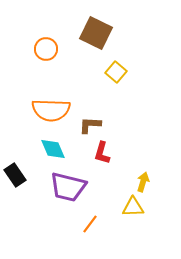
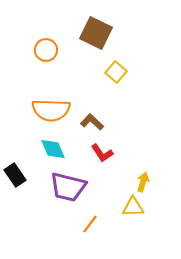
orange circle: moved 1 px down
brown L-shape: moved 2 px right, 3 px up; rotated 40 degrees clockwise
red L-shape: rotated 50 degrees counterclockwise
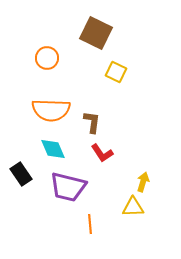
orange circle: moved 1 px right, 8 px down
yellow square: rotated 15 degrees counterclockwise
brown L-shape: rotated 55 degrees clockwise
black rectangle: moved 6 px right, 1 px up
orange line: rotated 42 degrees counterclockwise
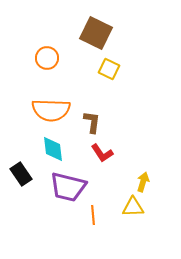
yellow square: moved 7 px left, 3 px up
cyan diamond: rotated 16 degrees clockwise
orange line: moved 3 px right, 9 px up
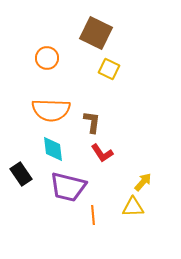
yellow arrow: rotated 24 degrees clockwise
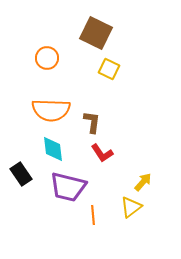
yellow triangle: moved 2 px left; rotated 35 degrees counterclockwise
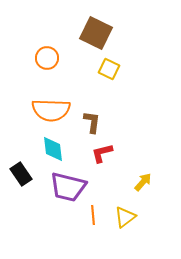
red L-shape: rotated 110 degrees clockwise
yellow triangle: moved 6 px left, 10 px down
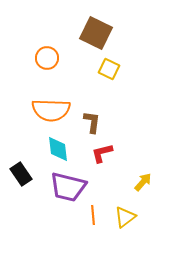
cyan diamond: moved 5 px right
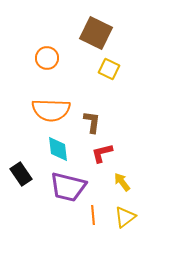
yellow arrow: moved 21 px left; rotated 78 degrees counterclockwise
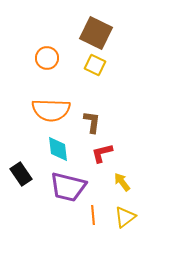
yellow square: moved 14 px left, 4 px up
